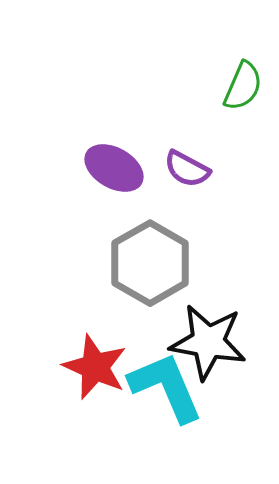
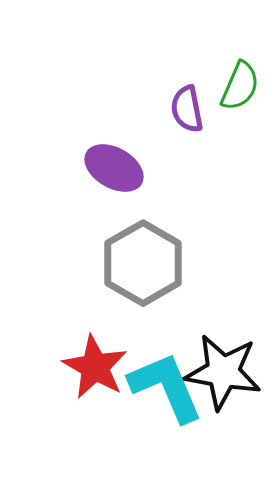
green semicircle: moved 3 px left
purple semicircle: moved 60 px up; rotated 51 degrees clockwise
gray hexagon: moved 7 px left
black star: moved 15 px right, 30 px down
red star: rotated 6 degrees clockwise
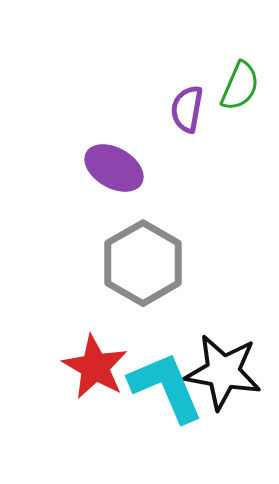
purple semicircle: rotated 21 degrees clockwise
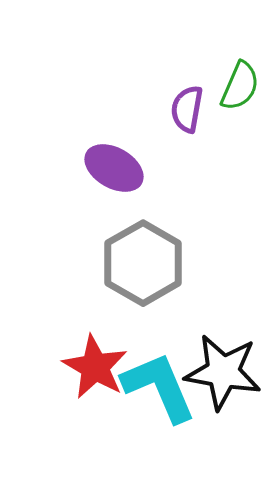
cyan L-shape: moved 7 px left
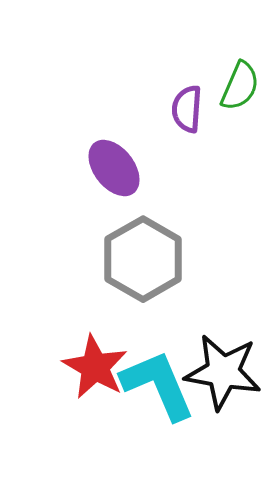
purple semicircle: rotated 6 degrees counterclockwise
purple ellipse: rotated 22 degrees clockwise
gray hexagon: moved 4 px up
cyan L-shape: moved 1 px left, 2 px up
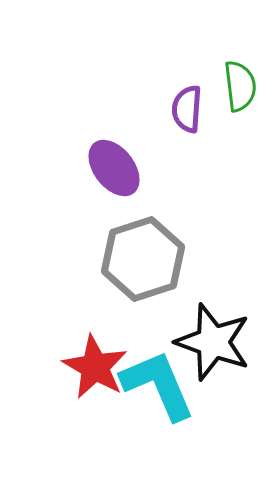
green semicircle: rotated 30 degrees counterclockwise
gray hexagon: rotated 12 degrees clockwise
black star: moved 10 px left, 30 px up; rotated 10 degrees clockwise
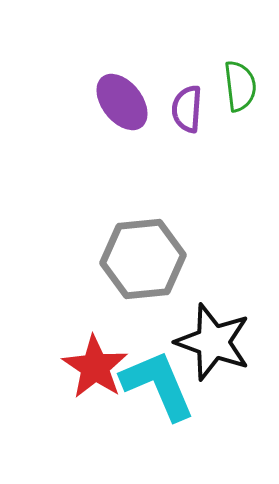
purple ellipse: moved 8 px right, 66 px up
gray hexagon: rotated 12 degrees clockwise
red star: rotated 4 degrees clockwise
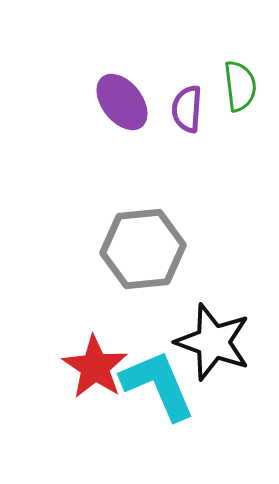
gray hexagon: moved 10 px up
